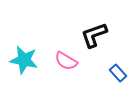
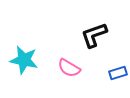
pink semicircle: moved 3 px right, 7 px down
blue rectangle: rotated 66 degrees counterclockwise
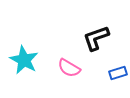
black L-shape: moved 2 px right, 3 px down
cyan star: rotated 16 degrees clockwise
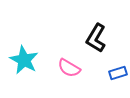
black L-shape: rotated 40 degrees counterclockwise
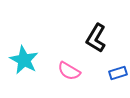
pink semicircle: moved 3 px down
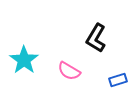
cyan star: rotated 8 degrees clockwise
blue rectangle: moved 7 px down
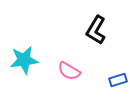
black L-shape: moved 8 px up
cyan star: rotated 28 degrees clockwise
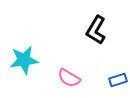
pink semicircle: moved 7 px down
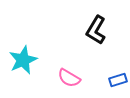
cyan star: moved 1 px left; rotated 16 degrees counterclockwise
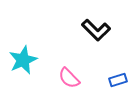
black L-shape: rotated 76 degrees counterclockwise
pink semicircle: rotated 15 degrees clockwise
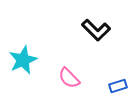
blue rectangle: moved 6 px down
